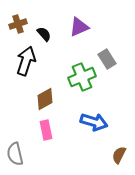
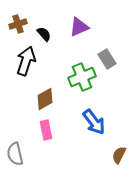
blue arrow: rotated 36 degrees clockwise
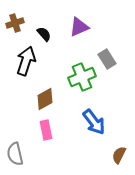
brown cross: moved 3 px left, 1 px up
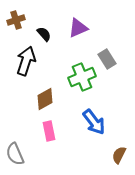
brown cross: moved 1 px right, 3 px up
purple triangle: moved 1 px left, 1 px down
pink rectangle: moved 3 px right, 1 px down
gray semicircle: rotated 10 degrees counterclockwise
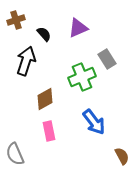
brown semicircle: moved 3 px right, 1 px down; rotated 126 degrees clockwise
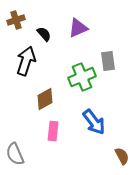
gray rectangle: moved 1 px right, 2 px down; rotated 24 degrees clockwise
pink rectangle: moved 4 px right; rotated 18 degrees clockwise
